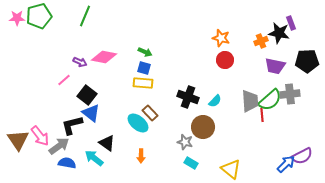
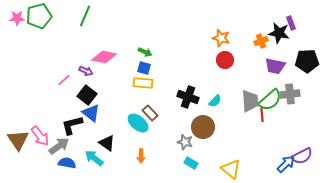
purple arrow: moved 6 px right, 9 px down
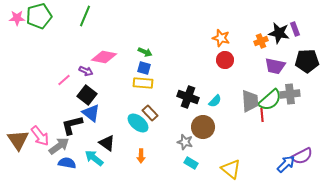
purple rectangle: moved 4 px right, 6 px down
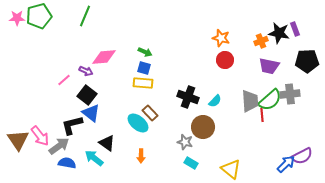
pink diamond: rotated 15 degrees counterclockwise
purple trapezoid: moved 6 px left
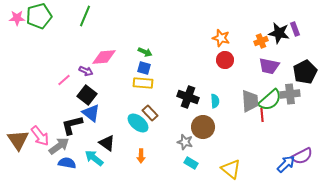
black pentagon: moved 2 px left, 11 px down; rotated 25 degrees counterclockwise
cyan semicircle: rotated 48 degrees counterclockwise
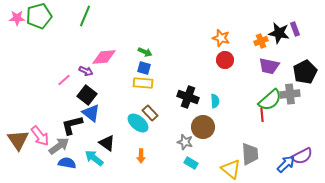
gray trapezoid: moved 53 px down
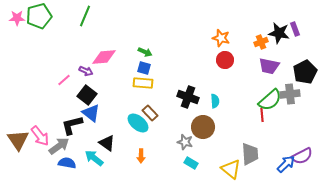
orange cross: moved 1 px down
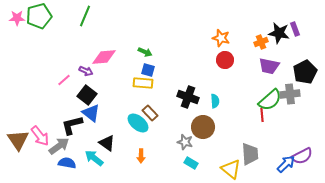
blue square: moved 4 px right, 2 px down
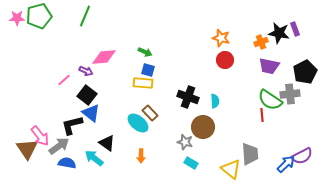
green semicircle: rotated 75 degrees clockwise
brown triangle: moved 9 px right, 9 px down
